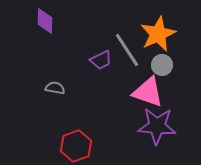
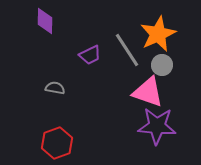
purple trapezoid: moved 11 px left, 5 px up
red hexagon: moved 19 px left, 3 px up
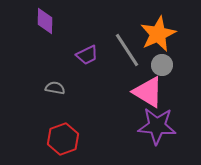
purple trapezoid: moved 3 px left
pink triangle: rotated 12 degrees clockwise
red hexagon: moved 6 px right, 4 px up
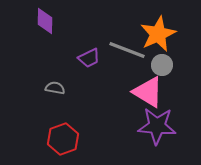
gray line: rotated 36 degrees counterclockwise
purple trapezoid: moved 2 px right, 3 px down
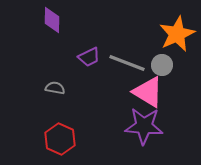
purple diamond: moved 7 px right, 1 px up
orange star: moved 19 px right
gray line: moved 13 px down
purple trapezoid: moved 1 px up
purple star: moved 13 px left
red hexagon: moved 3 px left; rotated 16 degrees counterclockwise
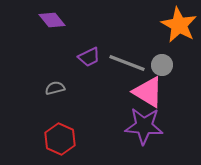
purple diamond: rotated 40 degrees counterclockwise
orange star: moved 2 px right, 9 px up; rotated 18 degrees counterclockwise
gray semicircle: rotated 24 degrees counterclockwise
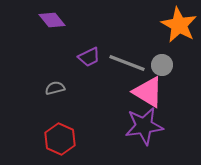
purple star: rotated 12 degrees counterclockwise
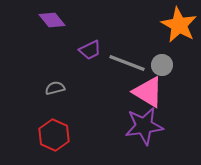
purple trapezoid: moved 1 px right, 7 px up
red hexagon: moved 6 px left, 4 px up
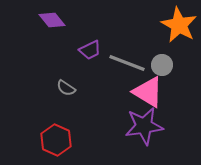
gray semicircle: moved 11 px right; rotated 132 degrees counterclockwise
red hexagon: moved 2 px right, 5 px down
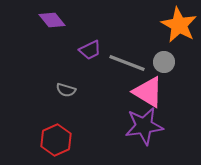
gray circle: moved 2 px right, 3 px up
gray semicircle: moved 2 px down; rotated 18 degrees counterclockwise
red hexagon: rotated 12 degrees clockwise
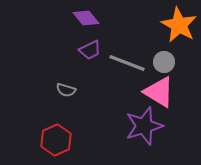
purple diamond: moved 34 px right, 2 px up
pink triangle: moved 11 px right
purple star: rotated 9 degrees counterclockwise
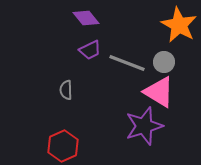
gray semicircle: rotated 72 degrees clockwise
red hexagon: moved 7 px right, 6 px down
